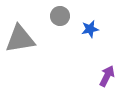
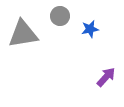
gray triangle: moved 3 px right, 5 px up
purple arrow: moved 1 px left, 1 px down; rotated 15 degrees clockwise
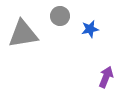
purple arrow: rotated 20 degrees counterclockwise
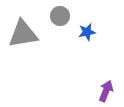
blue star: moved 3 px left, 3 px down
purple arrow: moved 14 px down
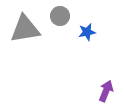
gray triangle: moved 2 px right, 5 px up
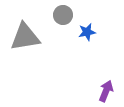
gray circle: moved 3 px right, 1 px up
gray triangle: moved 8 px down
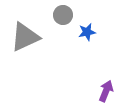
gray triangle: rotated 16 degrees counterclockwise
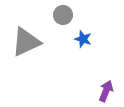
blue star: moved 4 px left, 7 px down; rotated 30 degrees clockwise
gray triangle: moved 1 px right, 5 px down
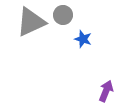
gray triangle: moved 5 px right, 20 px up
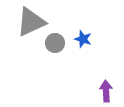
gray circle: moved 8 px left, 28 px down
purple arrow: rotated 25 degrees counterclockwise
